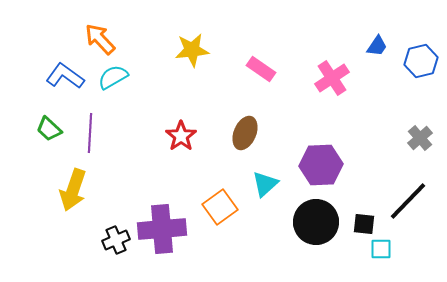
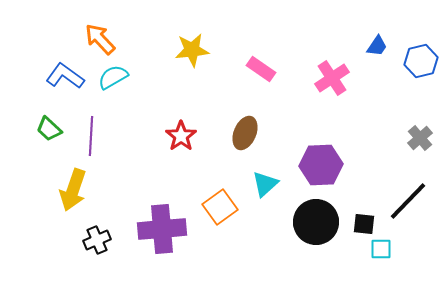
purple line: moved 1 px right, 3 px down
black cross: moved 19 px left
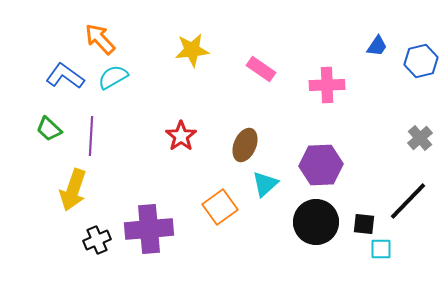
pink cross: moved 5 px left, 7 px down; rotated 32 degrees clockwise
brown ellipse: moved 12 px down
purple cross: moved 13 px left
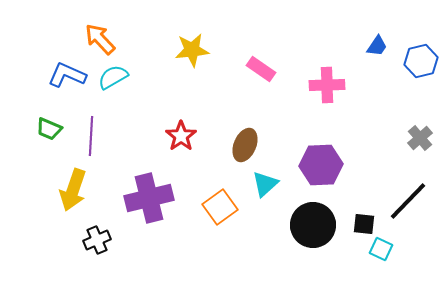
blue L-shape: moved 2 px right, 1 px up; rotated 12 degrees counterclockwise
green trapezoid: rotated 20 degrees counterclockwise
black circle: moved 3 px left, 3 px down
purple cross: moved 31 px up; rotated 9 degrees counterclockwise
cyan square: rotated 25 degrees clockwise
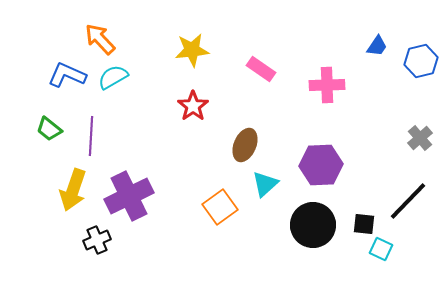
green trapezoid: rotated 16 degrees clockwise
red star: moved 12 px right, 30 px up
purple cross: moved 20 px left, 2 px up; rotated 12 degrees counterclockwise
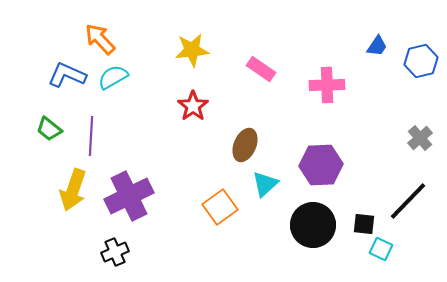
black cross: moved 18 px right, 12 px down
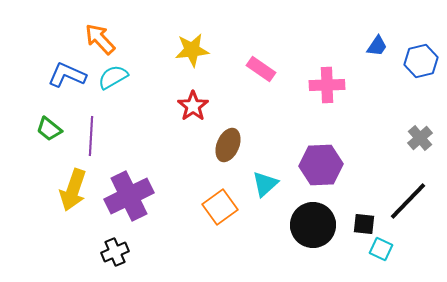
brown ellipse: moved 17 px left
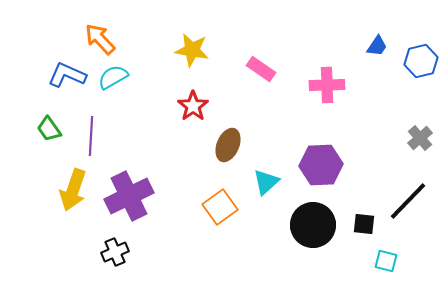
yellow star: rotated 16 degrees clockwise
green trapezoid: rotated 16 degrees clockwise
cyan triangle: moved 1 px right, 2 px up
cyan square: moved 5 px right, 12 px down; rotated 10 degrees counterclockwise
